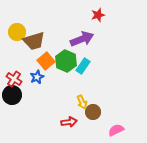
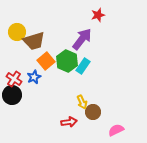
purple arrow: rotated 30 degrees counterclockwise
green hexagon: moved 1 px right
blue star: moved 3 px left
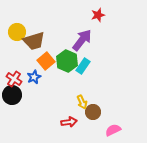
purple arrow: moved 1 px down
pink semicircle: moved 3 px left
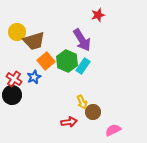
purple arrow: rotated 110 degrees clockwise
